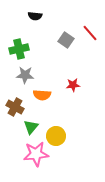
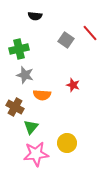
gray star: rotated 12 degrees clockwise
red star: rotated 24 degrees clockwise
yellow circle: moved 11 px right, 7 px down
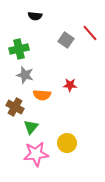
red star: moved 3 px left; rotated 16 degrees counterclockwise
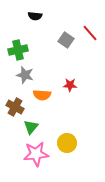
green cross: moved 1 px left, 1 px down
